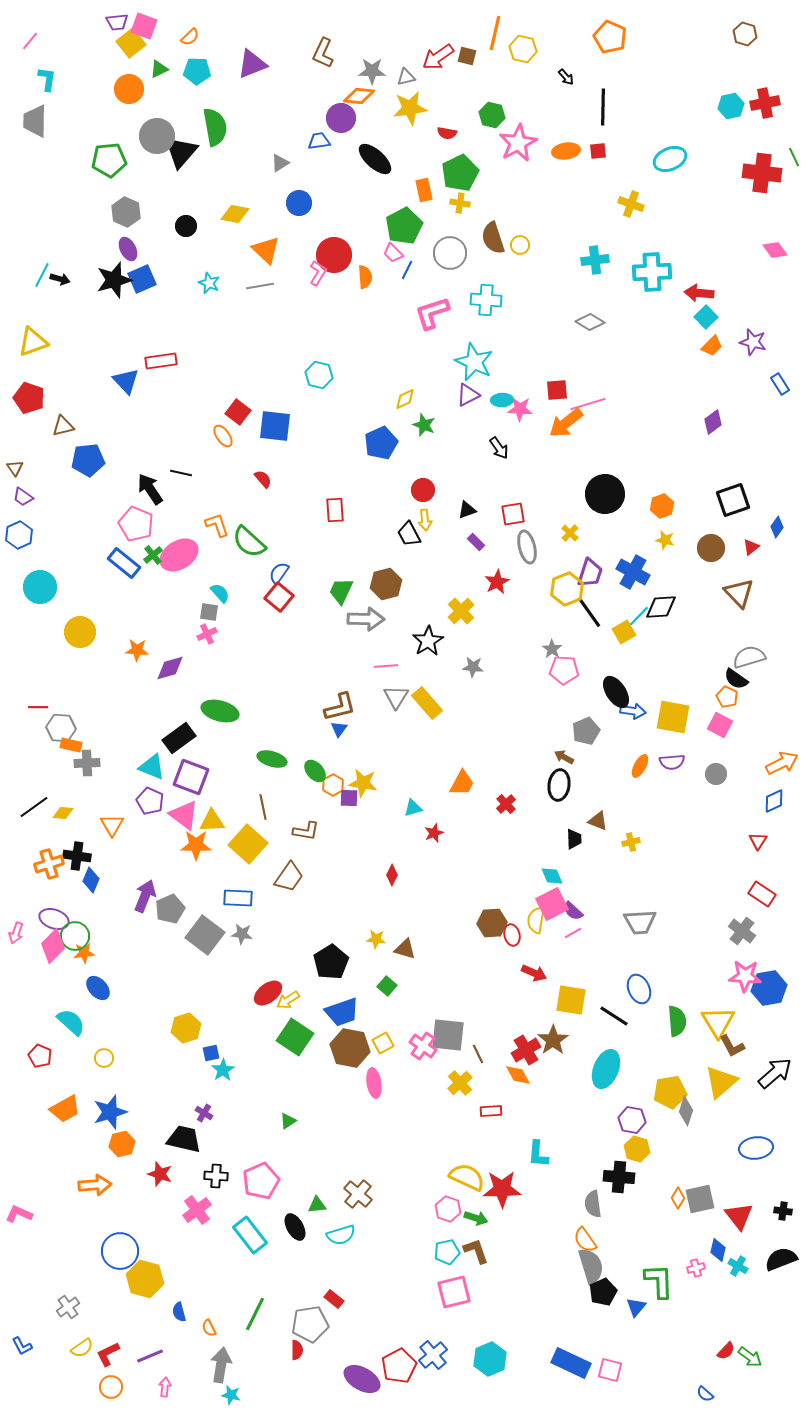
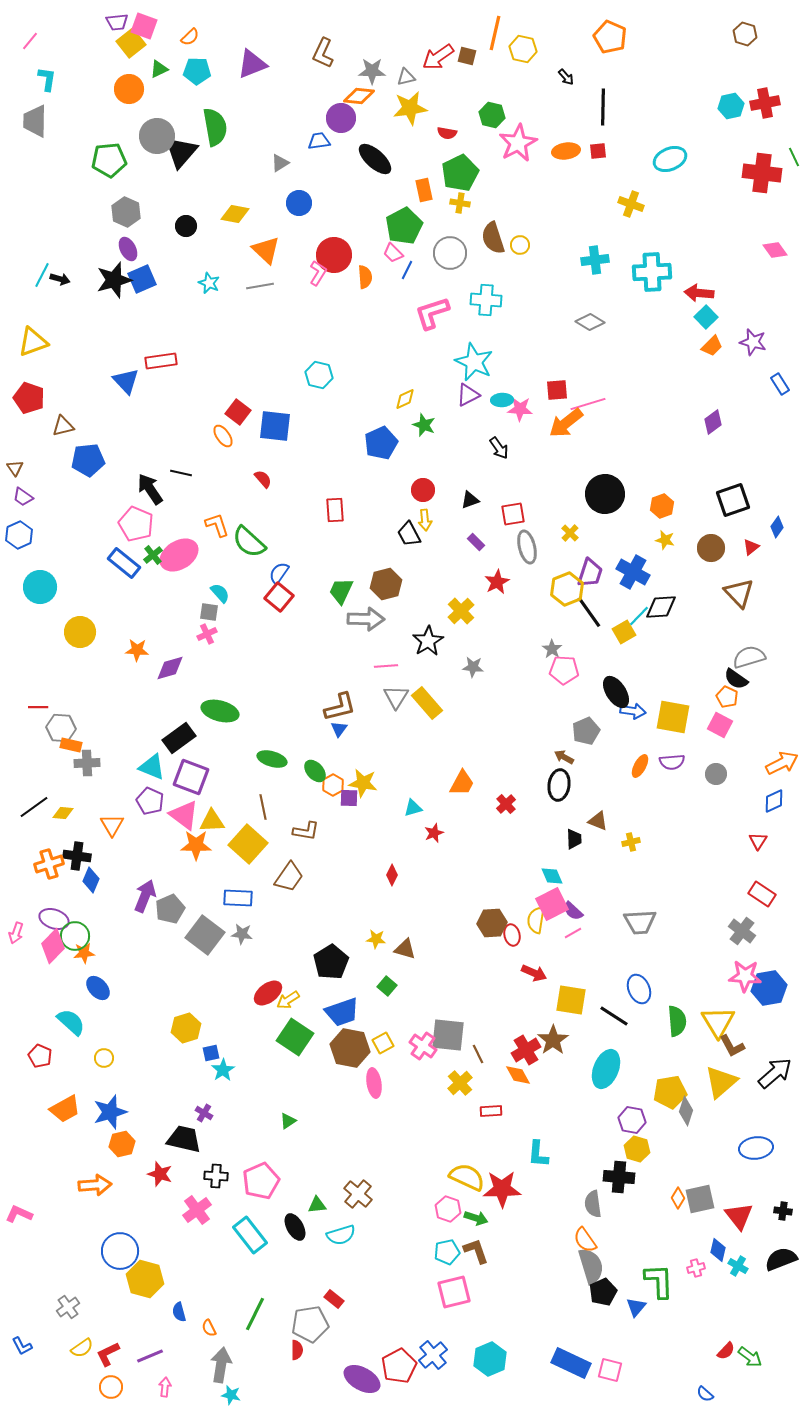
black triangle at (467, 510): moved 3 px right, 10 px up
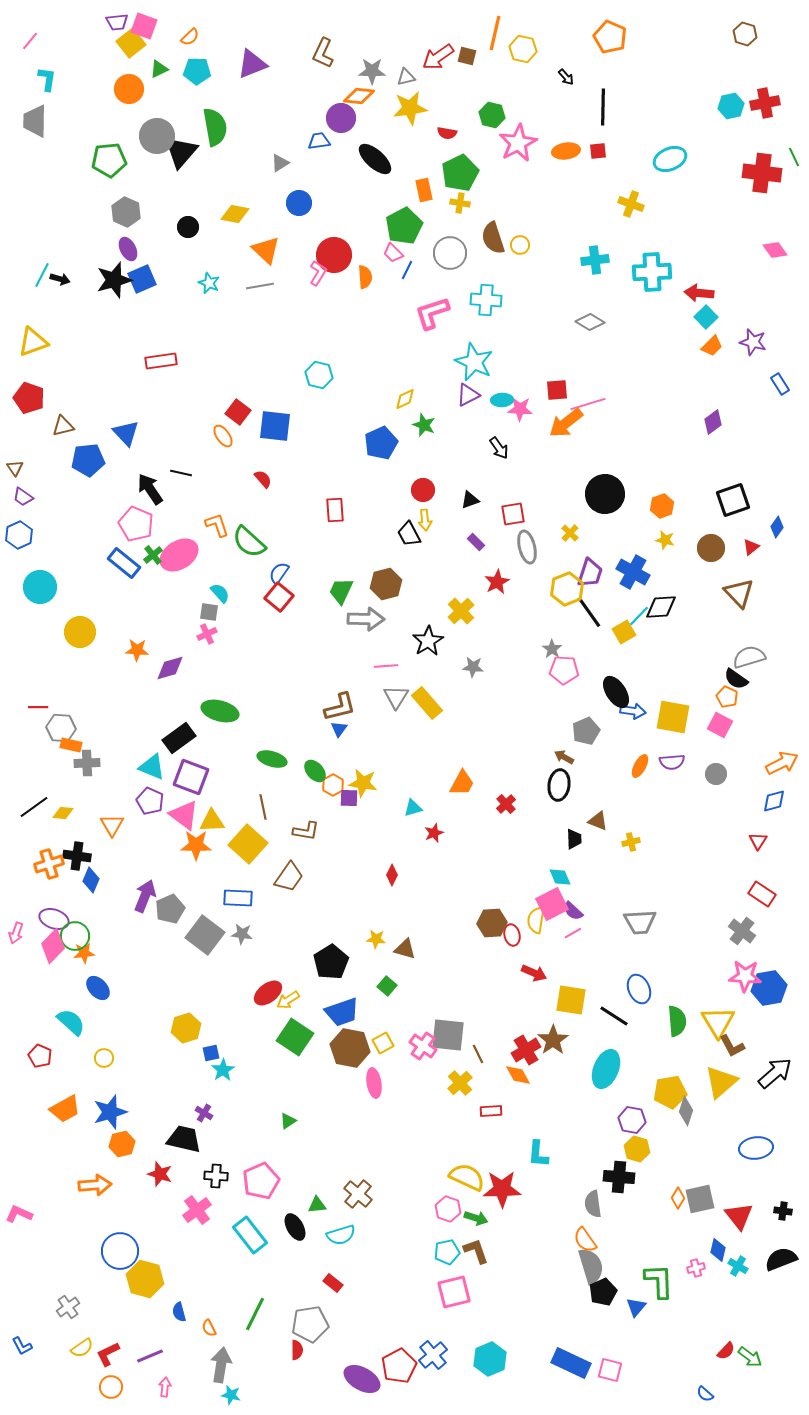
black circle at (186, 226): moved 2 px right, 1 px down
blue triangle at (126, 381): moved 52 px down
blue diamond at (774, 801): rotated 10 degrees clockwise
cyan diamond at (552, 876): moved 8 px right, 1 px down
red rectangle at (334, 1299): moved 1 px left, 16 px up
